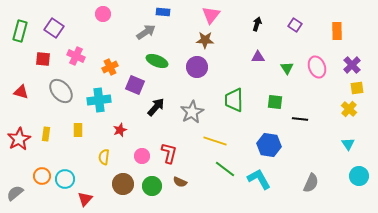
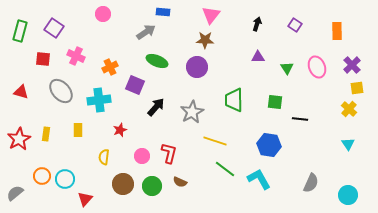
cyan circle at (359, 176): moved 11 px left, 19 px down
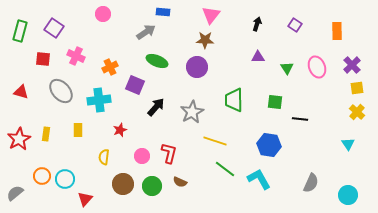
yellow cross at (349, 109): moved 8 px right, 3 px down
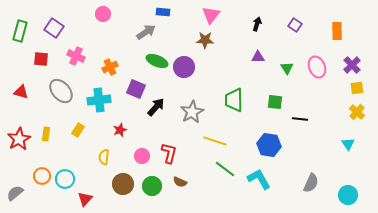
red square at (43, 59): moved 2 px left
purple circle at (197, 67): moved 13 px left
purple square at (135, 85): moved 1 px right, 4 px down
yellow rectangle at (78, 130): rotated 32 degrees clockwise
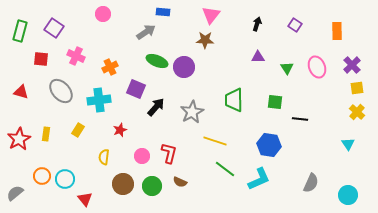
cyan L-shape at (259, 179): rotated 95 degrees clockwise
red triangle at (85, 199): rotated 21 degrees counterclockwise
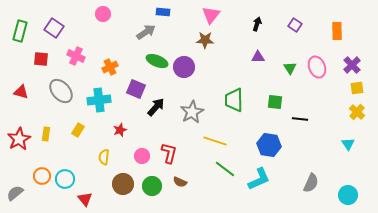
green triangle at (287, 68): moved 3 px right
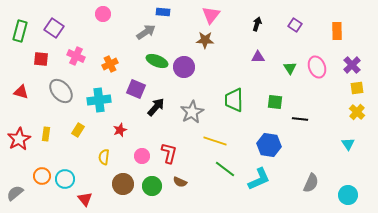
orange cross at (110, 67): moved 3 px up
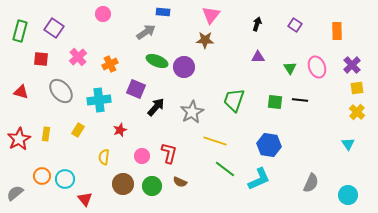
pink cross at (76, 56): moved 2 px right, 1 px down; rotated 24 degrees clockwise
green trapezoid at (234, 100): rotated 20 degrees clockwise
black line at (300, 119): moved 19 px up
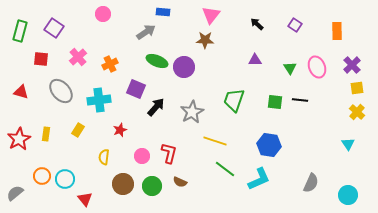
black arrow at (257, 24): rotated 64 degrees counterclockwise
purple triangle at (258, 57): moved 3 px left, 3 px down
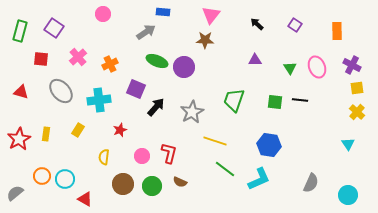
purple cross at (352, 65): rotated 18 degrees counterclockwise
red triangle at (85, 199): rotated 21 degrees counterclockwise
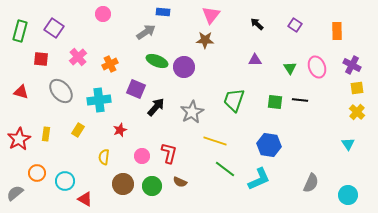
orange circle at (42, 176): moved 5 px left, 3 px up
cyan circle at (65, 179): moved 2 px down
